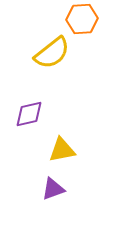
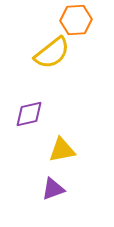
orange hexagon: moved 6 px left, 1 px down
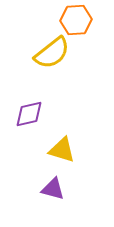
yellow triangle: rotated 28 degrees clockwise
purple triangle: rotated 35 degrees clockwise
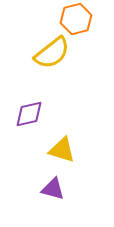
orange hexagon: moved 1 px up; rotated 12 degrees counterclockwise
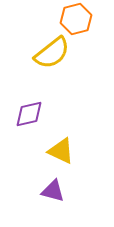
yellow triangle: moved 1 px left, 1 px down; rotated 8 degrees clockwise
purple triangle: moved 2 px down
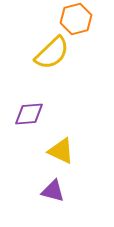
yellow semicircle: rotated 6 degrees counterclockwise
purple diamond: rotated 8 degrees clockwise
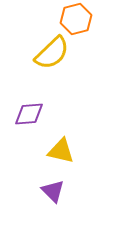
yellow triangle: rotated 12 degrees counterclockwise
purple triangle: rotated 30 degrees clockwise
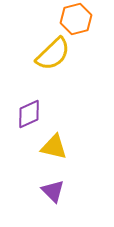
yellow semicircle: moved 1 px right, 1 px down
purple diamond: rotated 20 degrees counterclockwise
yellow triangle: moved 7 px left, 4 px up
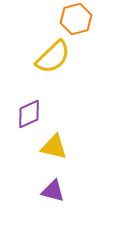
yellow semicircle: moved 3 px down
purple triangle: rotated 30 degrees counterclockwise
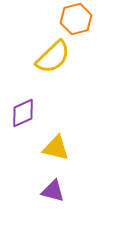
purple diamond: moved 6 px left, 1 px up
yellow triangle: moved 2 px right, 1 px down
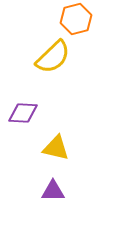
purple diamond: rotated 28 degrees clockwise
purple triangle: rotated 15 degrees counterclockwise
